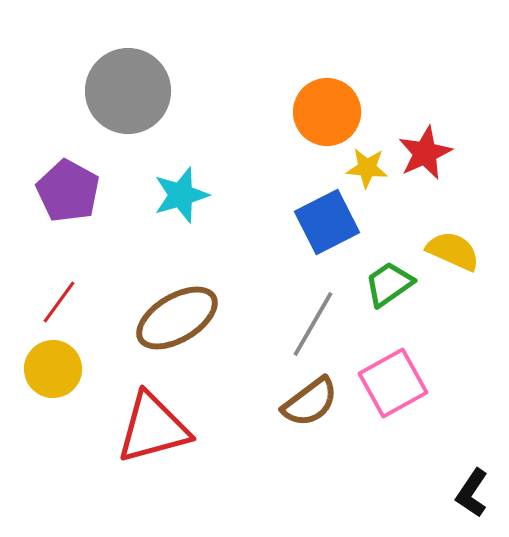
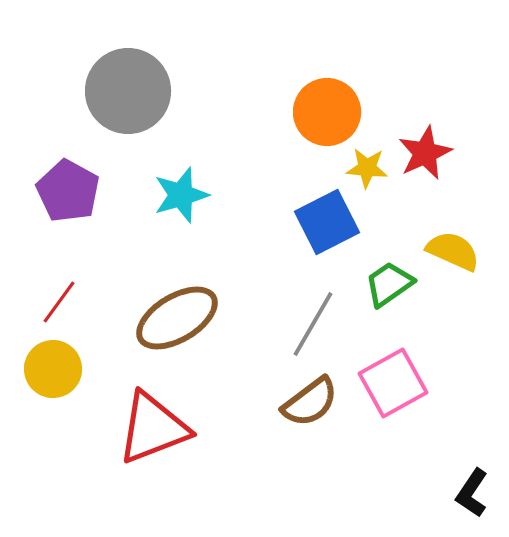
red triangle: rotated 6 degrees counterclockwise
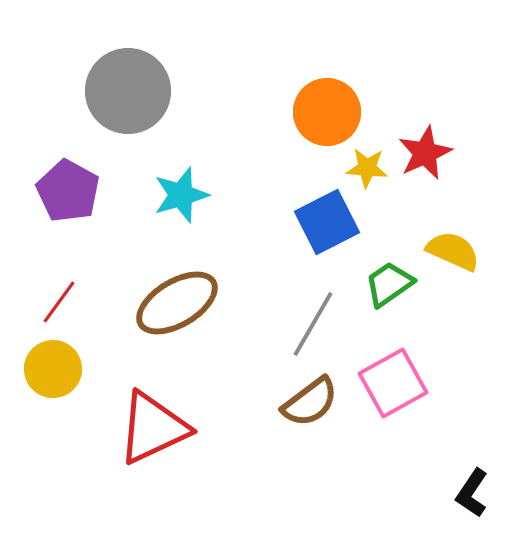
brown ellipse: moved 15 px up
red triangle: rotated 4 degrees counterclockwise
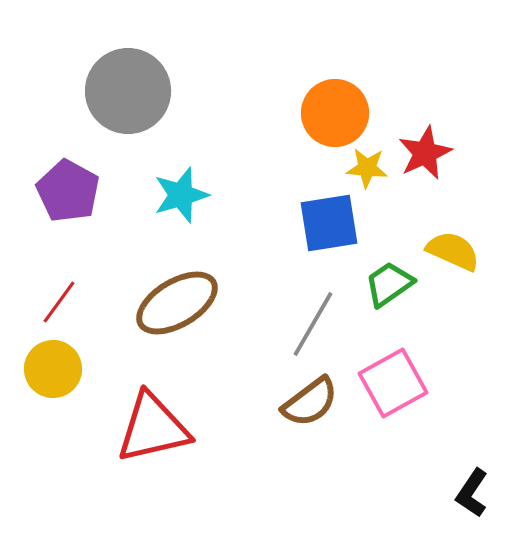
orange circle: moved 8 px right, 1 px down
blue square: moved 2 px right, 1 px down; rotated 18 degrees clockwise
red triangle: rotated 12 degrees clockwise
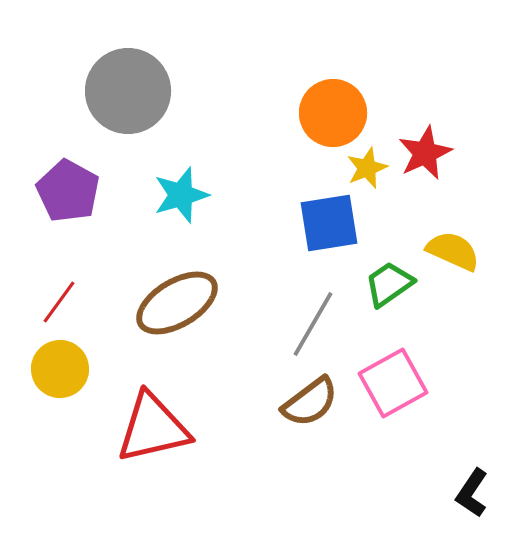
orange circle: moved 2 px left
yellow star: rotated 27 degrees counterclockwise
yellow circle: moved 7 px right
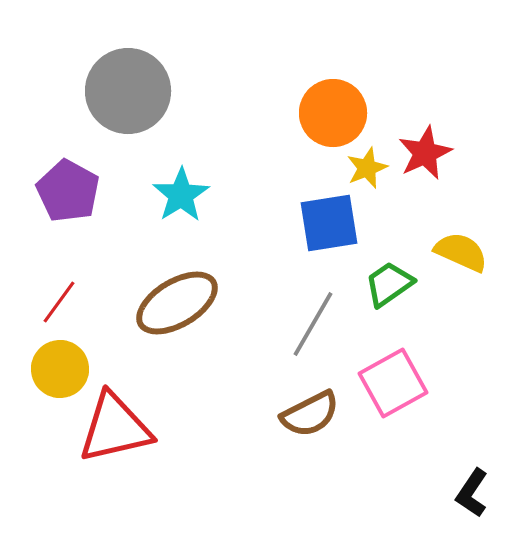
cyan star: rotated 16 degrees counterclockwise
yellow semicircle: moved 8 px right, 1 px down
brown semicircle: moved 12 px down; rotated 10 degrees clockwise
red triangle: moved 38 px left
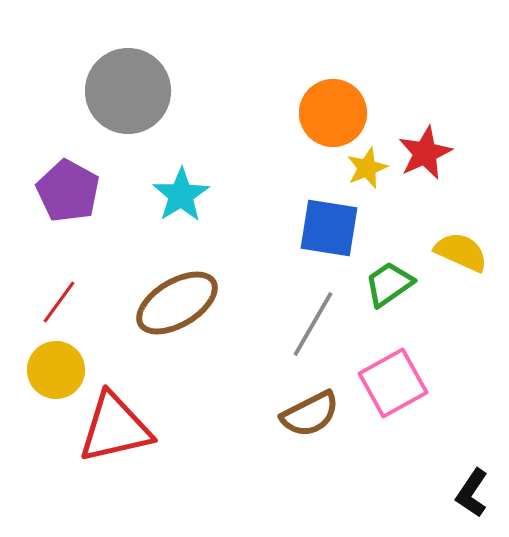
blue square: moved 5 px down; rotated 18 degrees clockwise
yellow circle: moved 4 px left, 1 px down
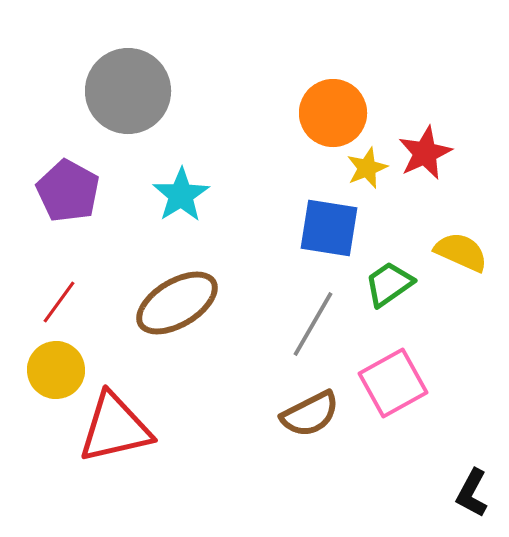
black L-shape: rotated 6 degrees counterclockwise
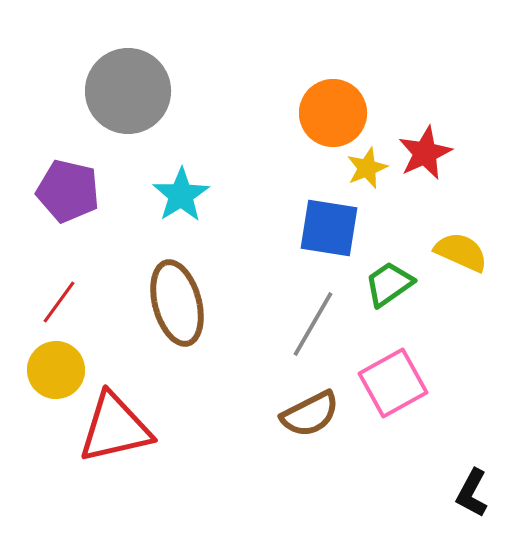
purple pentagon: rotated 16 degrees counterclockwise
brown ellipse: rotated 74 degrees counterclockwise
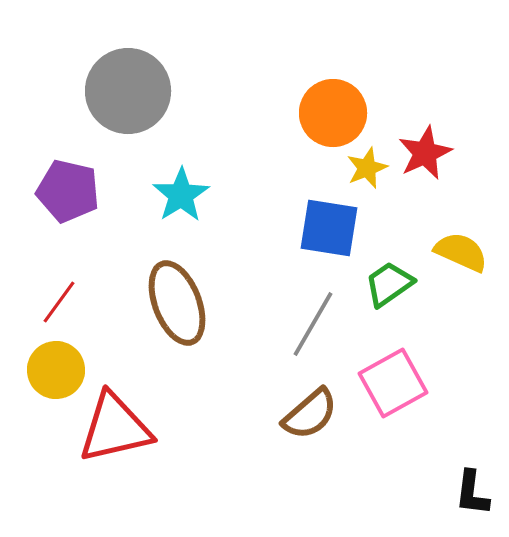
brown ellipse: rotated 6 degrees counterclockwise
brown semicircle: rotated 14 degrees counterclockwise
black L-shape: rotated 21 degrees counterclockwise
